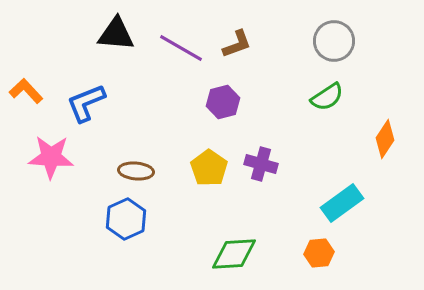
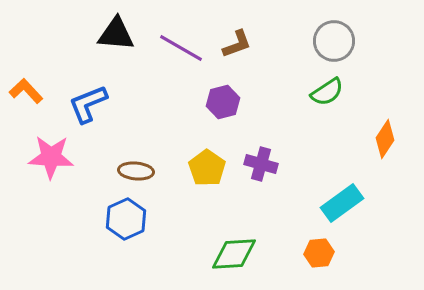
green semicircle: moved 5 px up
blue L-shape: moved 2 px right, 1 px down
yellow pentagon: moved 2 px left
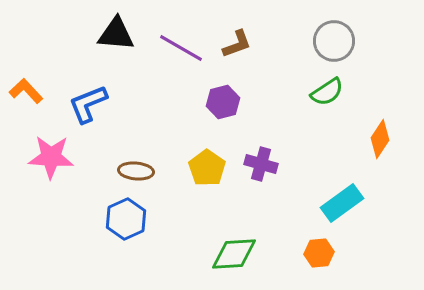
orange diamond: moved 5 px left
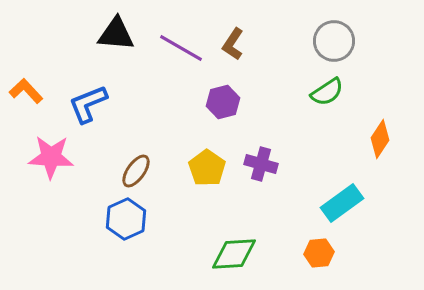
brown L-shape: moved 4 px left; rotated 144 degrees clockwise
brown ellipse: rotated 60 degrees counterclockwise
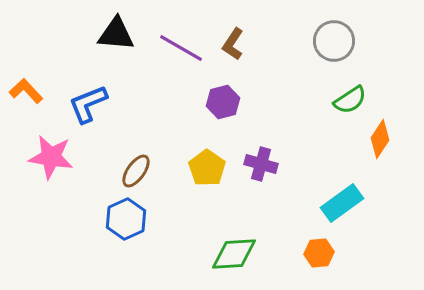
green semicircle: moved 23 px right, 8 px down
pink star: rotated 6 degrees clockwise
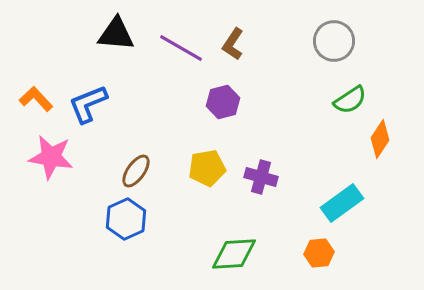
orange L-shape: moved 10 px right, 8 px down
purple cross: moved 13 px down
yellow pentagon: rotated 27 degrees clockwise
